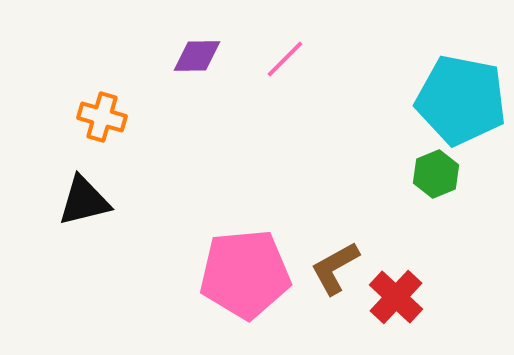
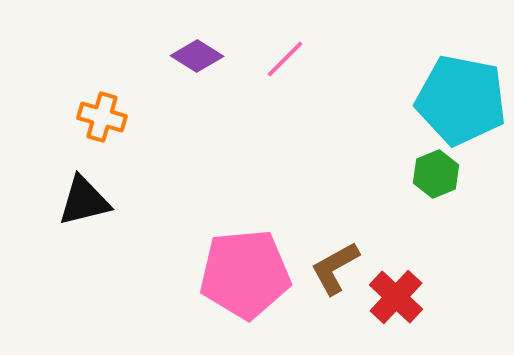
purple diamond: rotated 33 degrees clockwise
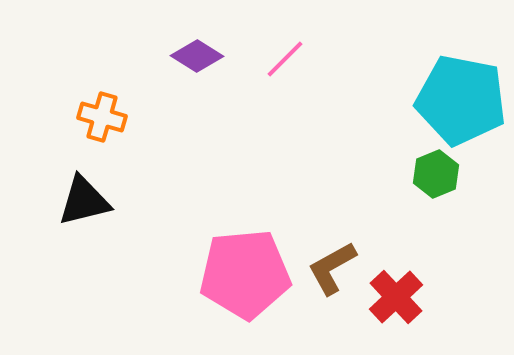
brown L-shape: moved 3 px left
red cross: rotated 4 degrees clockwise
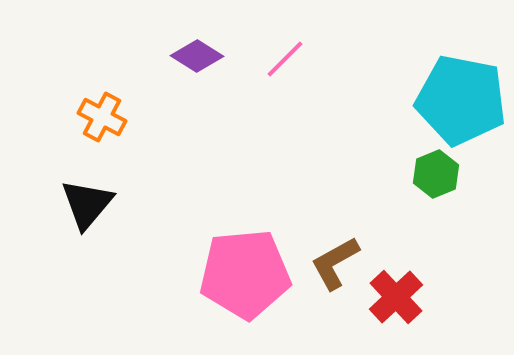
orange cross: rotated 12 degrees clockwise
black triangle: moved 3 px right, 3 px down; rotated 36 degrees counterclockwise
brown L-shape: moved 3 px right, 5 px up
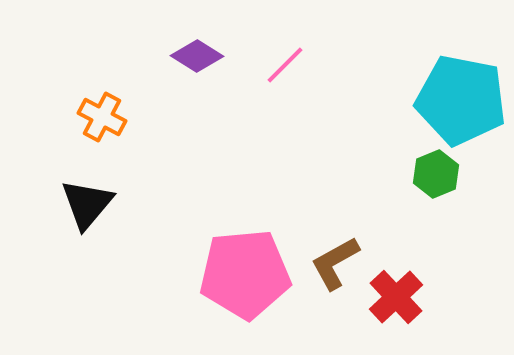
pink line: moved 6 px down
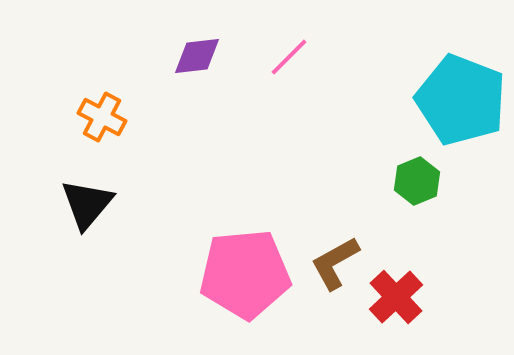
purple diamond: rotated 39 degrees counterclockwise
pink line: moved 4 px right, 8 px up
cyan pentagon: rotated 10 degrees clockwise
green hexagon: moved 19 px left, 7 px down
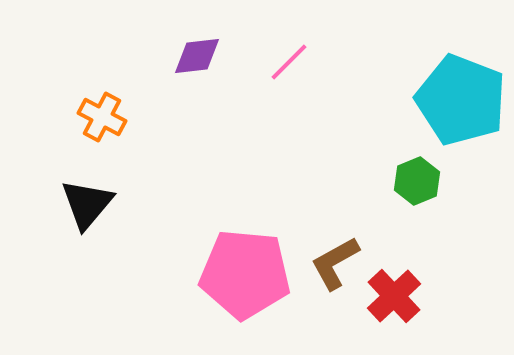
pink line: moved 5 px down
pink pentagon: rotated 10 degrees clockwise
red cross: moved 2 px left, 1 px up
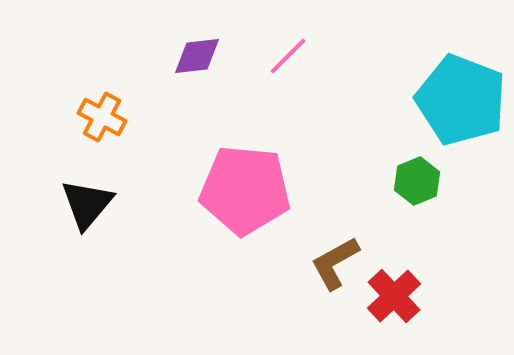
pink line: moved 1 px left, 6 px up
pink pentagon: moved 84 px up
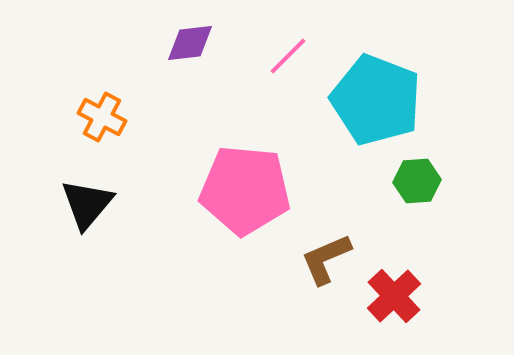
purple diamond: moved 7 px left, 13 px up
cyan pentagon: moved 85 px left
green hexagon: rotated 18 degrees clockwise
brown L-shape: moved 9 px left, 4 px up; rotated 6 degrees clockwise
